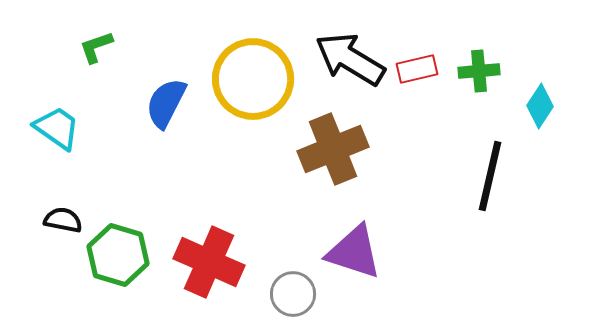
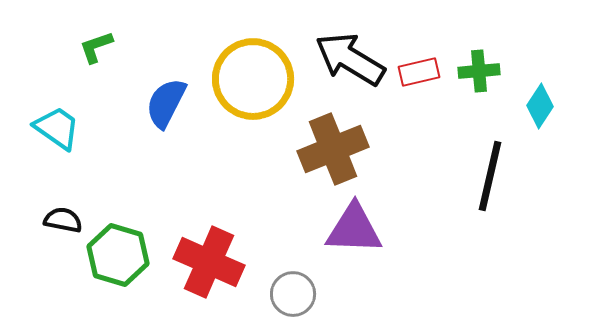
red rectangle: moved 2 px right, 3 px down
purple triangle: moved 23 px up; rotated 16 degrees counterclockwise
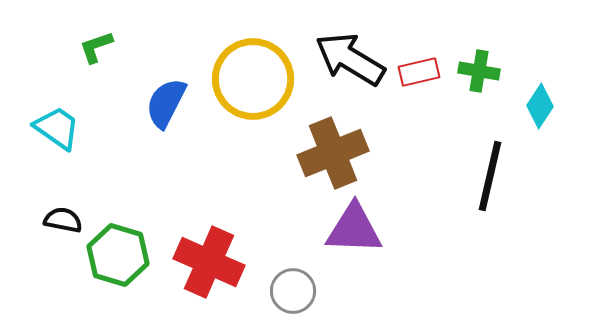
green cross: rotated 15 degrees clockwise
brown cross: moved 4 px down
gray circle: moved 3 px up
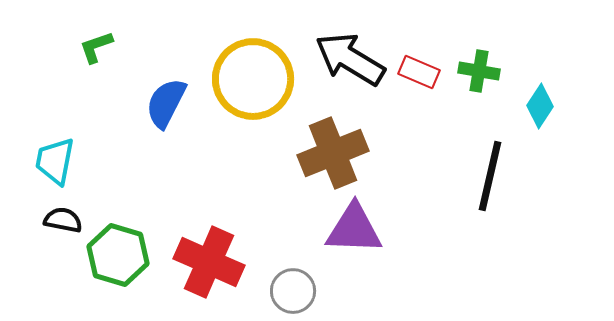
red rectangle: rotated 36 degrees clockwise
cyan trapezoid: moved 2 px left, 33 px down; rotated 114 degrees counterclockwise
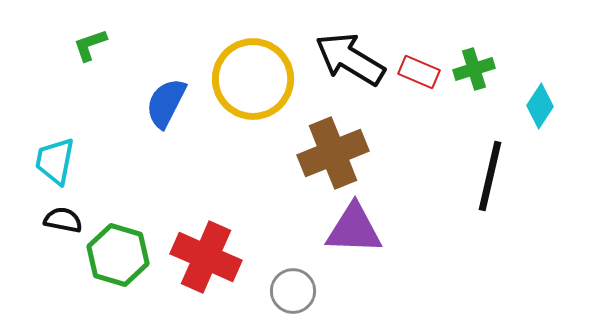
green L-shape: moved 6 px left, 2 px up
green cross: moved 5 px left, 2 px up; rotated 27 degrees counterclockwise
red cross: moved 3 px left, 5 px up
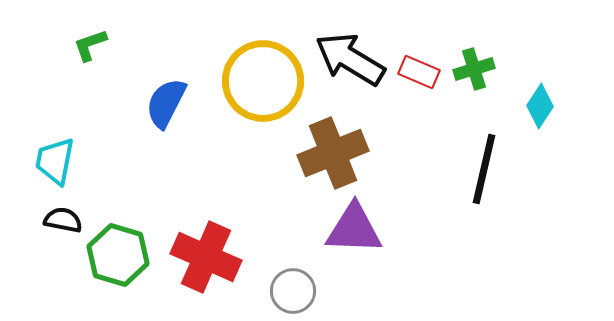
yellow circle: moved 10 px right, 2 px down
black line: moved 6 px left, 7 px up
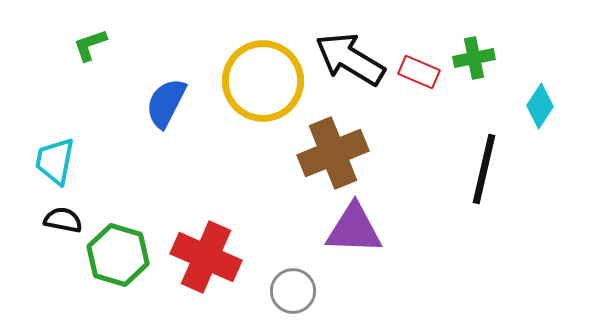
green cross: moved 11 px up; rotated 6 degrees clockwise
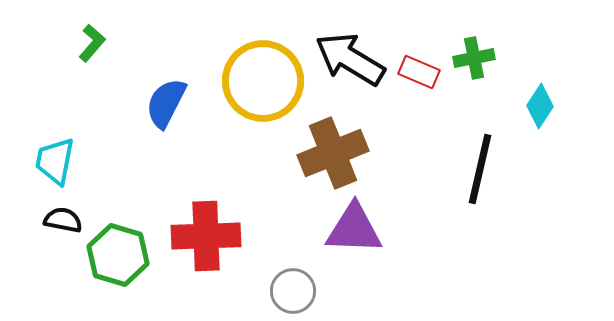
green L-shape: moved 2 px right, 2 px up; rotated 150 degrees clockwise
black line: moved 4 px left
red cross: moved 21 px up; rotated 26 degrees counterclockwise
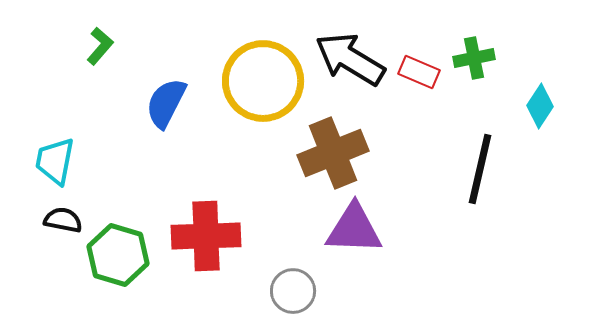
green L-shape: moved 8 px right, 3 px down
